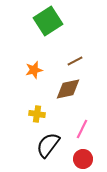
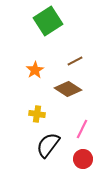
orange star: moved 1 px right; rotated 18 degrees counterclockwise
brown diamond: rotated 44 degrees clockwise
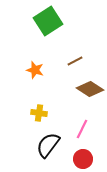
orange star: rotated 24 degrees counterclockwise
brown diamond: moved 22 px right
yellow cross: moved 2 px right, 1 px up
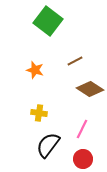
green square: rotated 20 degrees counterclockwise
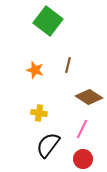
brown line: moved 7 px left, 4 px down; rotated 49 degrees counterclockwise
brown diamond: moved 1 px left, 8 px down
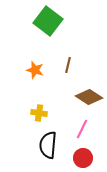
black semicircle: rotated 32 degrees counterclockwise
red circle: moved 1 px up
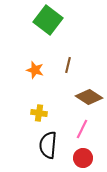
green square: moved 1 px up
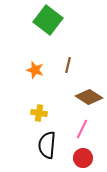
black semicircle: moved 1 px left
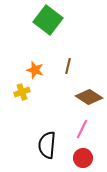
brown line: moved 1 px down
yellow cross: moved 17 px left, 21 px up; rotated 28 degrees counterclockwise
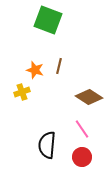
green square: rotated 16 degrees counterclockwise
brown line: moved 9 px left
pink line: rotated 60 degrees counterclockwise
red circle: moved 1 px left, 1 px up
